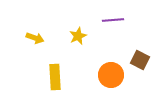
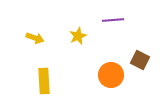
yellow rectangle: moved 11 px left, 4 px down
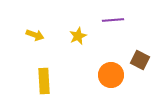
yellow arrow: moved 3 px up
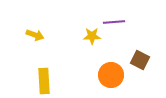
purple line: moved 1 px right, 2 px down
yellow star: moved 14 px right; rotated 24 degrees clockwise
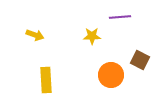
purple line: moved 6 px right, 5 px up
yellow rectangle: moved 2 px right, 1 px up
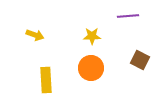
purple line: moved 8 px right, 1 px up
orange circle: moved 20 px left, 7 px up
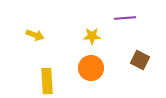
purple line: moved 3 px left, 2 px down
yellow rectangle: moved 1 px right, 1 px down
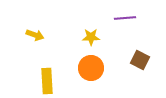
yellow star: moved 1 px left, 1 px down
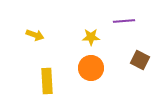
purple line: moved 1 px left, 3 px down
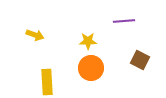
yellow star: moved 3 px left, 4 px down
yellow rectangle: moved 1 px down
